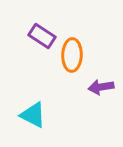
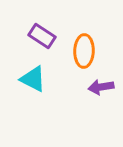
orange ellipse: moved 12 px right, 4 px up
cyan triangle: moved 36 px up
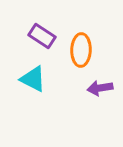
orange ellipse: moved 3 px left, 1 px up
purple arrow: moved 1 px left, 1 px down
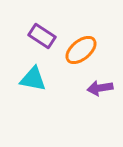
orange ellipse: rotated 48 degrees clockwise
cyan triangle: rotated 16 degrees counterclockwise
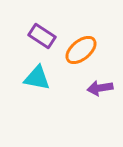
cyan triangle: moved 4 px right, 1 px up
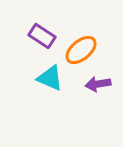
cyan triangle: moved 13 px right; rotated 12 degrees clockwise
purple arrow: moved 2 px left, 4 px up
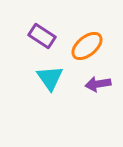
orange ellipse: moved 6 px right, 4 px up
cyan triangle: rotated 32 degrees clockwise
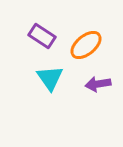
orange ellipse: moved 1 px left, 1 px up
